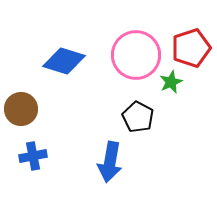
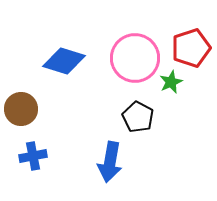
pink circle: moved 1 px left, 3 px down
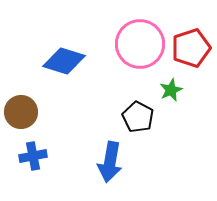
pink circle: moved 5 px right, 14 px up
green star: moved 8 px down
brown circle: moved 3 px down
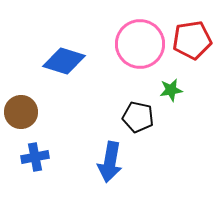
red pentagon: moved 1 px right, 8 px up; rotated 9 degrees clockwise
green star: rotated 15 degrees clockwise
black pentagon: rotated 16 degrees counterclockwise
blue cross: moved 2 px right, 1 px down
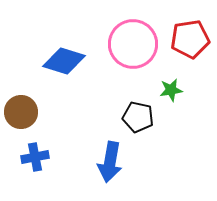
red pentagon: moved 2 px left, 1 px up
pink circle: moved 7 px left
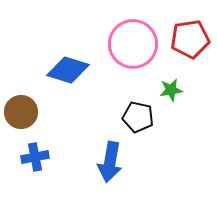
blue diamond: moved 4 px right, 9 px down
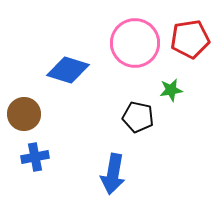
pink circle: moved 2 px right, 1 px up
brown circle: moved 3 px right, 2 px down
blue arrow: moved 3 px right, 12 px down
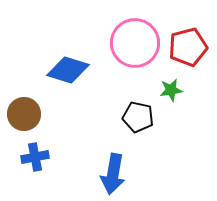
red pentagon: moved 2 px left, 8 px down; rotated 6 degrees counterclockwise
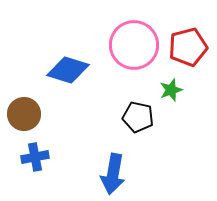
pink circle: moved 1 px left, 2 px down
green star: rotated 10 degrees counterclockwise
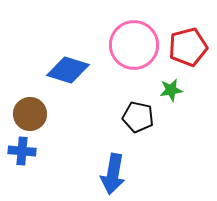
green star: rotated 10 degrees clockwise
brown circle: moved 6 px right
blue cross: moved 13 px left, 6 px up; rotated 16 degrees clockwise
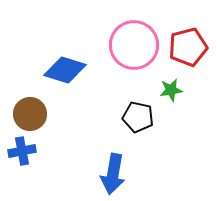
blue diamond: moved 3 px left
blue cross: rotated 16 degrees counterclockwise
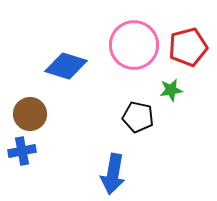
blue diamond: moved 1 px right, 4 px up
